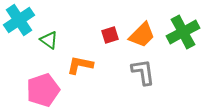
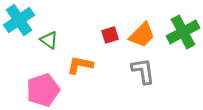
gray L-shape: moved 1 px up
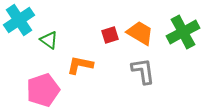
orange trapezoid: moved 2 px left, 2 px up; rotated 104 degrees counterclockwise
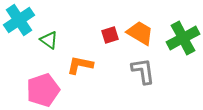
green cross: moved 6 px down
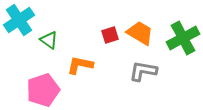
gray L-shape: rotated 72 degrees counterclockwise
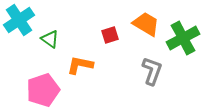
orange trapezoid: moved 6 px right, 9 px up
green triangle: moved 1 px right, 1 px up
gray L-shape: moved 9 px right; rotated 100 degrees clockwise
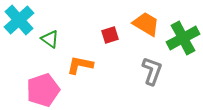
cyan cross: rotated 8 degrees counterclockwise
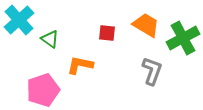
orange trapezoid: moved 1 px down
red square: moved 3 px left, 2 px up; rotated 24 degrees clockwise
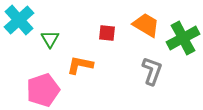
green triangle: rotated 24 degrees clockwise
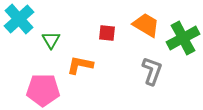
cyan cross: moved 1 px up
green triangle: moved 1 px right, 1 px down
pink pentagon: rotated 20 degrees clockwise
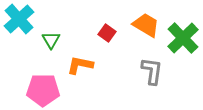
red square: rotated 30 degrees clockwise
green cross: rotated 16 degrees counterclockwise
gray L-shape: rotated 12 degrees counterclockwise
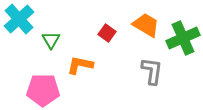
green cross: rotated 20 degrees clockwise
